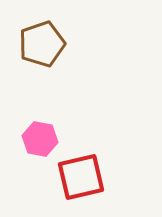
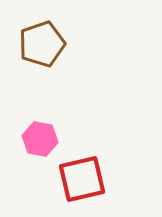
red square: moved 1 px right, 2 px down
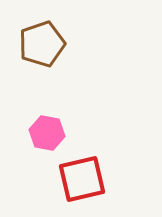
pink hexagon: moved 7 px right, 6 px up
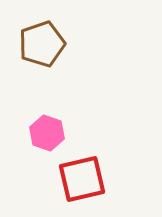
pink hexagon: rotated 8 degrees clockwise
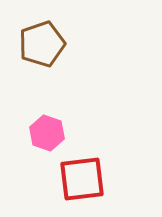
red square: rotated 6 degrees clockwise
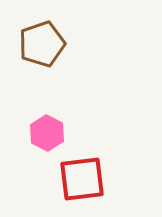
pink hexagon: rotated 8 degrees clockwise
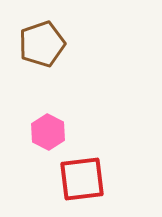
pink hexagon: moved 1 px right, 1 px up
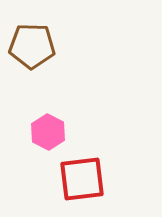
brown pentagon: moved 10 px left, 2 px down; rotated 21 degrees clockwise
